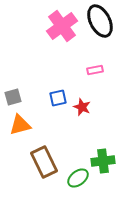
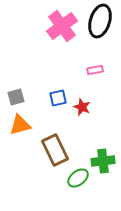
black ellipse: rotated 44 degrees clockwise
gray square: moved 3 px right
brown rectangle: moved 11 px right, 12 px up
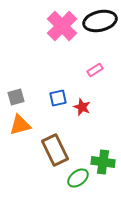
black ellipse: rotated 60 degrees clockwise
pink cross: rotated 8 degrees counterclockwise
pink rectangle: rotated 21 degrees counterclockwise
green cross: moved 1 px down; rotated 15 degrees clockwise
